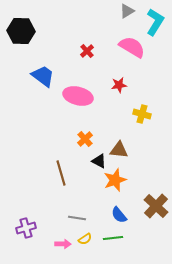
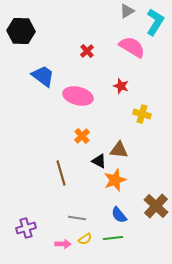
red star: moved 2 px right, 1 px down; rotated 28 degrees clockwise
orange cross: moved 3 px left, 3 px up
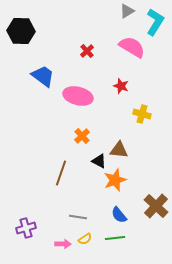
brown line: rotated 35 degrees clockwise
gray line: moved 1 px right, 1 px up
green line: moved 2 px right
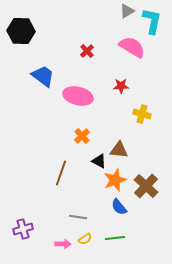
cyan L-shape: moved 3 px left, 1 px up; rotated 20 degrees counterclockwise
red star: rotated 21 degrees counterclockwise
brown cross: moved 10 px left, 20 px up
blue semicircle: moved 8 px up
purple cross: moved 3 px left, 1 px down
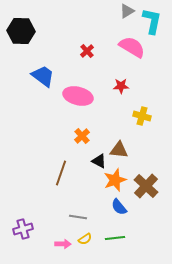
yellow cross: moved 2 px down
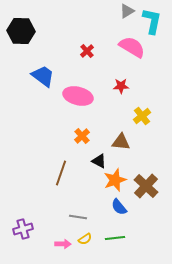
yellow cross: rotated 36 degrees clockwise
brown triangle: moved 2 px right, 8 px up
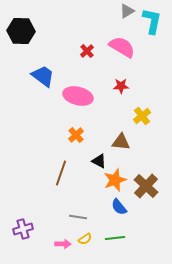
pink semicircle: moved 10 px left
orange cross: moved 6 px left, 1 px up
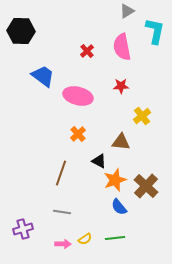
cyan L-shape: moved 3 px right, 10 px down
pink semicircle: rotated 132 degrees counterclockwise
orange cross: moved 2 px right, 1 px up
gray line: moved 16 px left, 5 px up
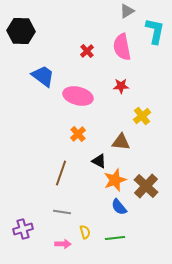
yellow semicircle: moved 7 px up; rotated 72 degrees counterclockwise
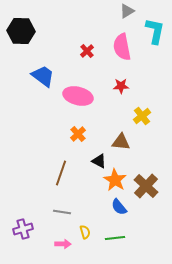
orange star: rotated 20 degrees counterclockwise
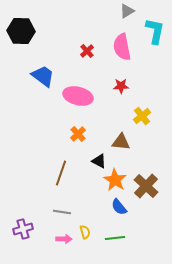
pink arrow: moved 1 px right, 5 px up
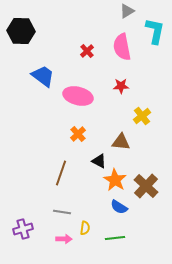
blue semicircle: rotated 18 degrees counterclockwise
yellow semicircle: moved 4 px up; rotated 24 degrees clockwise
